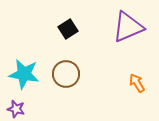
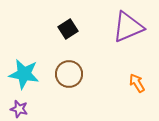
brown circle: moved 3 px right
purple star: moved 3 px right
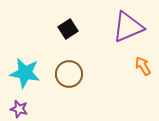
cyan star: moved 1 px right, 1 px up
orange arrow: moved 6 px right, 17 px up
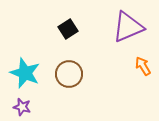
cyan star: rotated 12 degrees clockwise
purple star: moved 3 px right, 2 px up
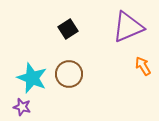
cyan star: moved 7 px right, 5 px down
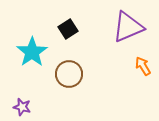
cyan star: moved 26 px up; rotated 16 degrees clockwise
